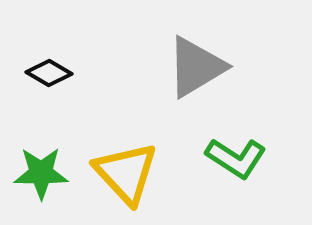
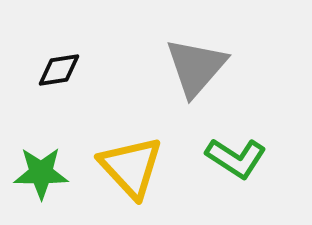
gray triangle: rotated 18 degrees counterclockwise
black diamond: moved 10 px right, 3 px up; rotated 39 degrees counterclockwise
yellow triangle: moved 5 px right, 6 px up
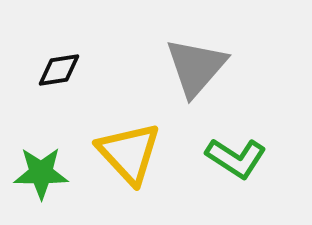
yellow triangle: moved 2 px left, 14 px up
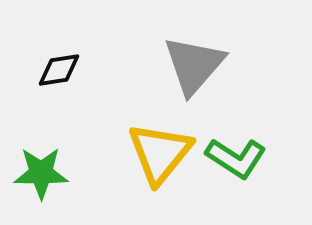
gray triangle: moved 2 px left, 2 px up
yellow triangle: moved 31 px right; rotated 22 degrees clockwise
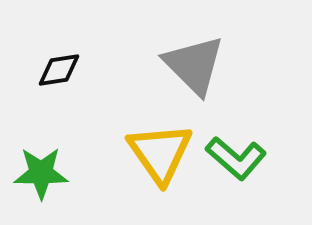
gray triangle: rotated 26 degrees counterclockwise
yellow triangle: rotated 14 degrees counterclockwise
green L-shape: rotated 8 degrees clockwise
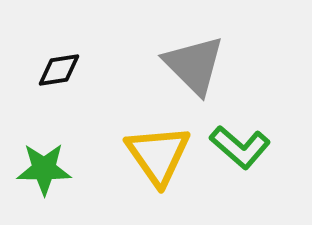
yellow triangle: moved 2 px left, 2 px down
green L-shape: moved 4 px right, 11 px up
green star: moved 3 px right, 4 px up
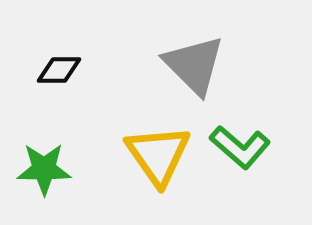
black diamond: rotated 9 degrees clockwise
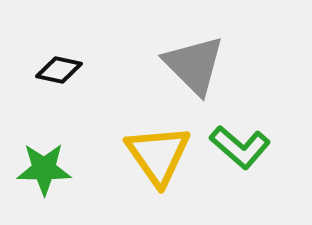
black diamond: rotated 12 degrees clockwise
